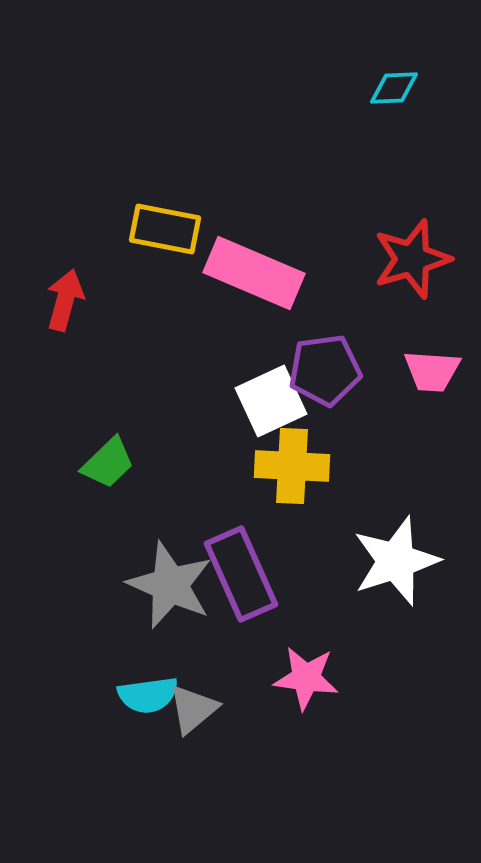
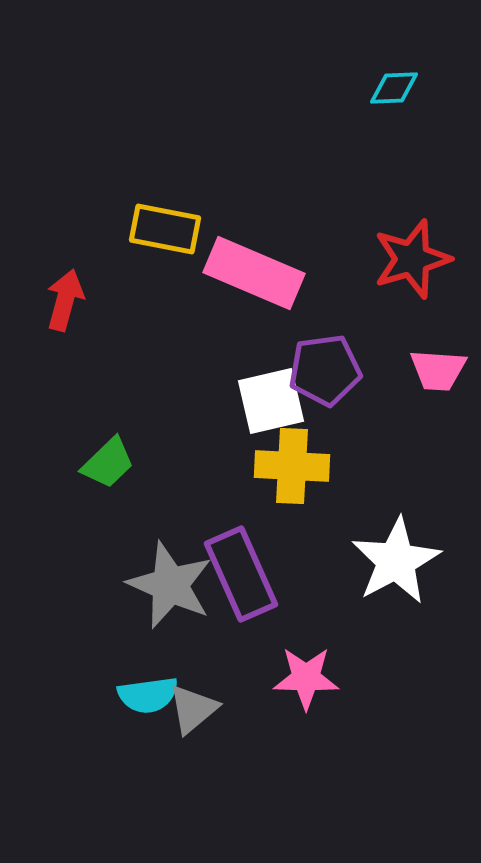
pink trapezoid: moved 6 px right, 1 px up
white square: rotated 12 degrees clockwise
white star: rotated 10 degrees counterclockwise
pink star: rotated 6 degrees counterclockwise
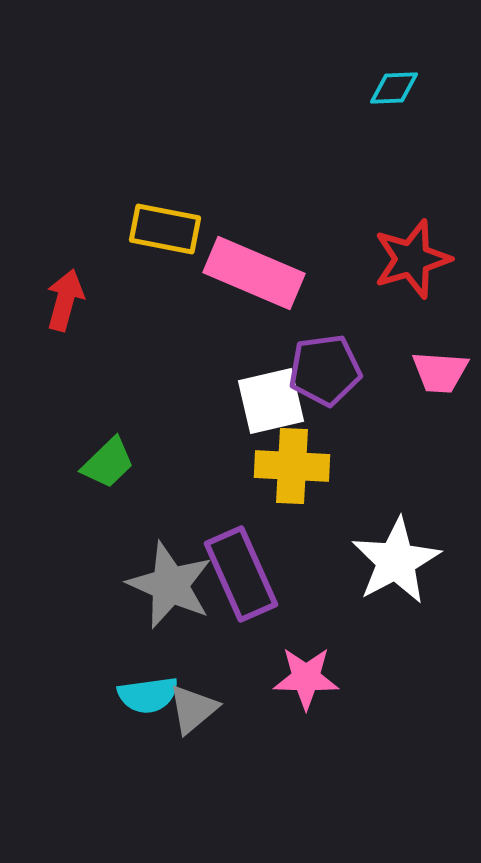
pink trapezoid: moved 2 px right, 2 px down
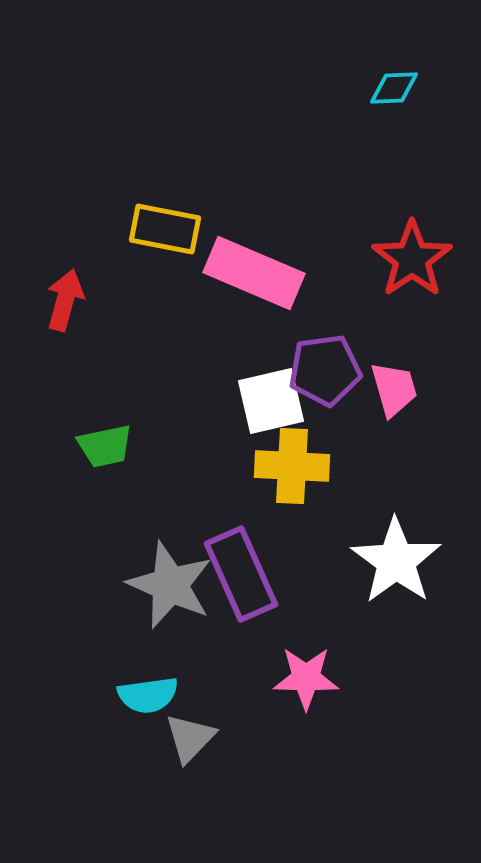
red star: rotated 18 degrees counterclockwise
pink trapezoid: moved 46 px left, 17 px down; rotated 110 degrees counterclockwise
green trapezoid: moved 3 px left, 17 px up; rotated 32 degrees clockwise
white star: rotated 8 degrees counterclockwise
gray triangle: moved 3 px left, 29 px down; rotated 6 degrees counterclockwise
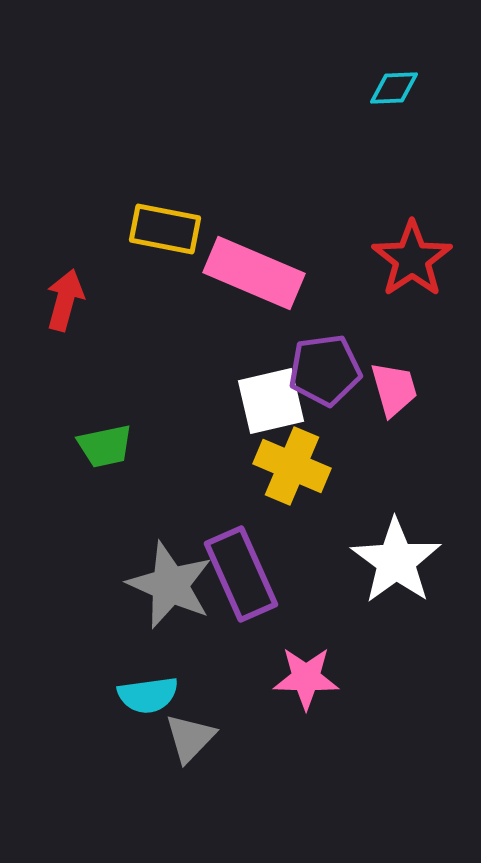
yellow cross: rotated 20 degrees clockwise
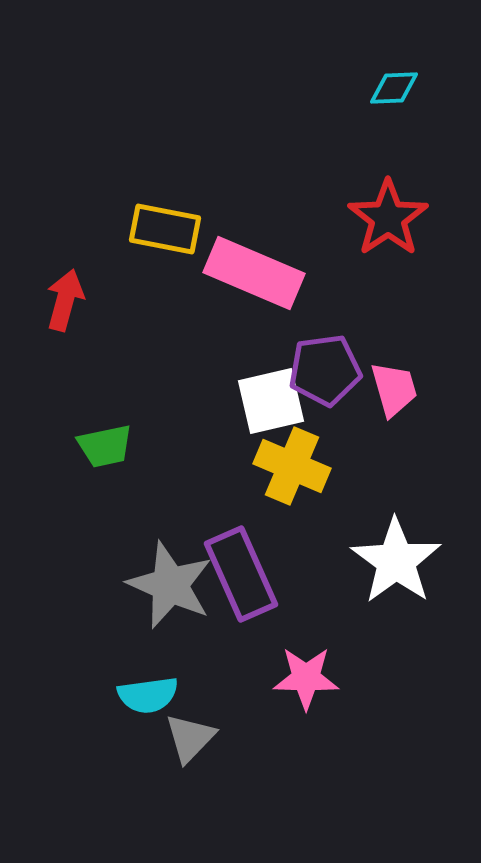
red star: moved 24 px left, 41 px up
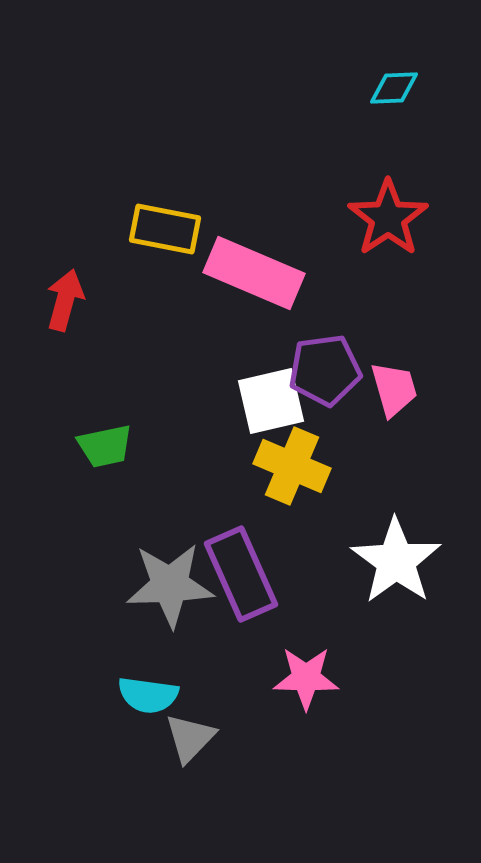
gray star: rotated 26 degrees counterclockwise
cyan semicircle: rotated 16 degrees clockwise
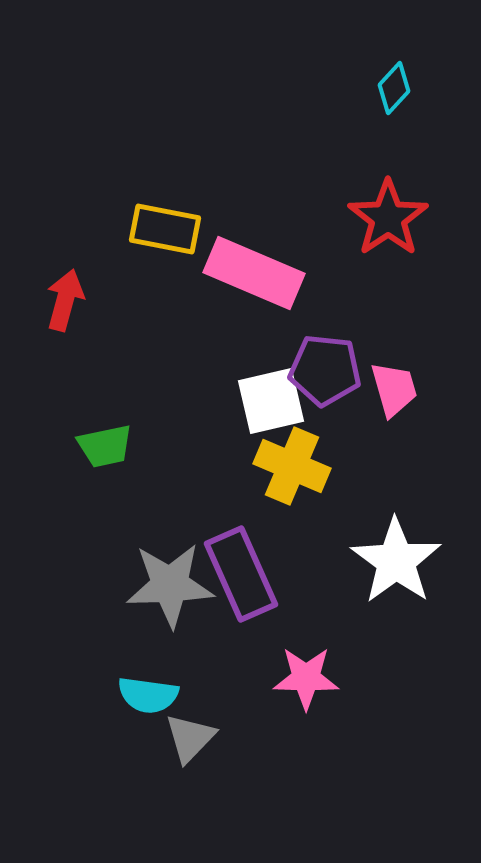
cyan diamond: rotated 45 degrees counterclockwise
purple pentagon: rotated 14 degrees clockwise
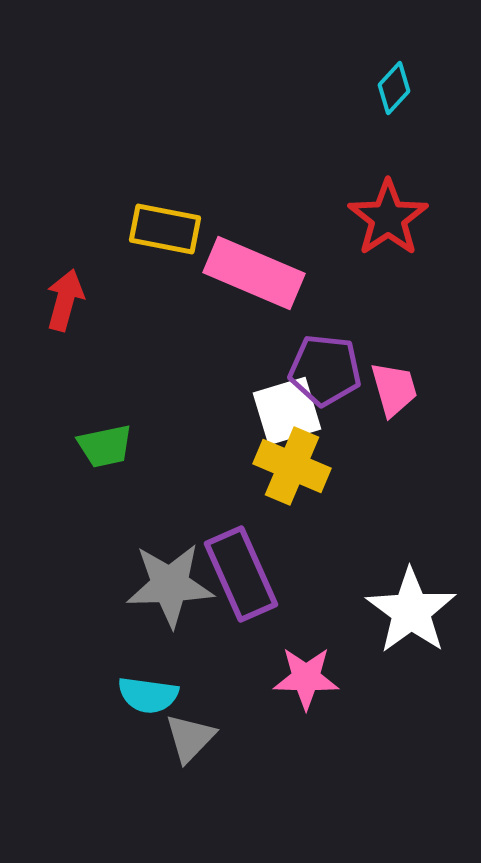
white square: moved 16 px right, 10 px down; rotated 4 degrees counterclockwise
white star: moved 15 px right, 50 px down
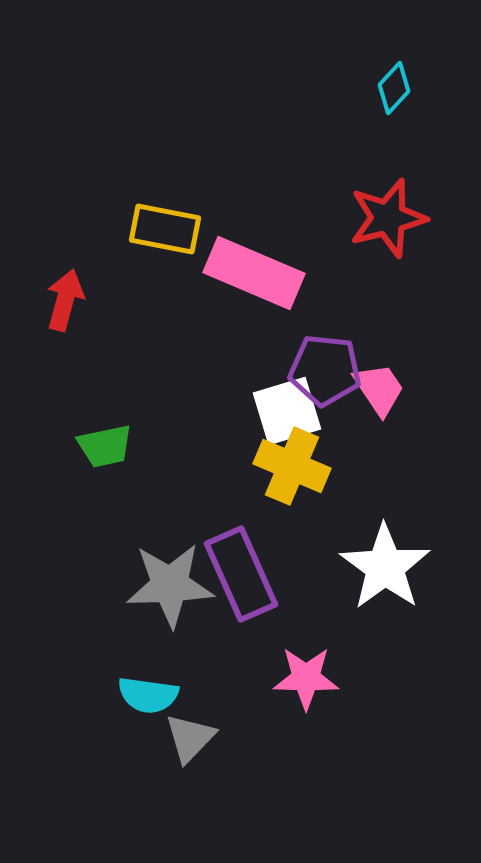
red star: rotated 20 degrees clockwise
pink trapezoid: moved 15 px left; rotated 18 degrees counterclockwise
white star: moved 26 px left, 44 px up
